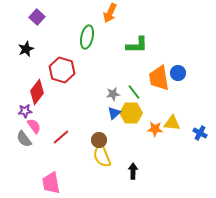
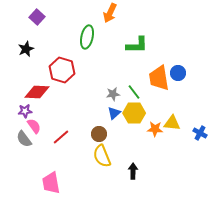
red diamond: rotated 55 degrees clockwise
yellow hexagon: moved 3 px right
brown circle: moved 6 px up
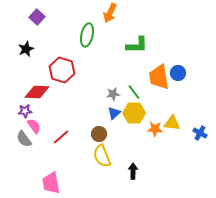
green ellipse: moved 2 px up
orange trapezoid: moved 1 px up
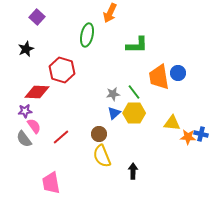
orange star: moved 33 px right, 8 px down
blue cross: moved 1 px right, 1 px down; rotated 16 degrees counterclockwise
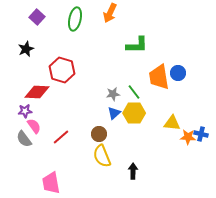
green ellipse: moved 12 px left, 16 px up
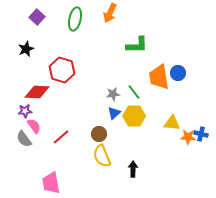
yellow hexagon: moved 3 px down
black arrow: moved 2 px up
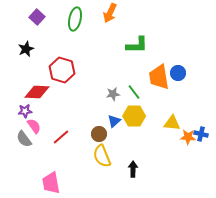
blue triangle: moved 8 px down
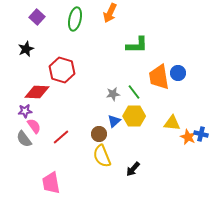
orange star: rotated 21 degrees clockwise
black arrow: rotated 140 degrees counterclockwise
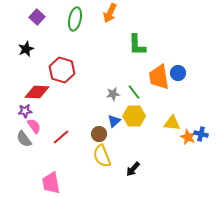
green L-shape: rotated 90 degrees clockwise
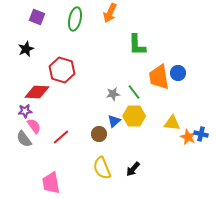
purple square: rotated 21 degrees counterclockwise
yellow semicircle: moved 12 px down
